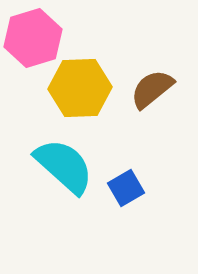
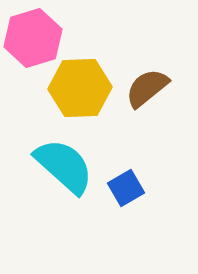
brown semicircle: moved 5 px left, 1 px up
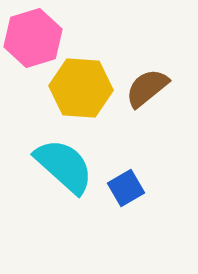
yellow hexagon: moved 1 px right; rotated 6 degrees clockwise
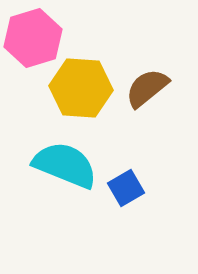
cyan semicircle: moved 1 px right, 1 px up; rotated 20 degrees counterclockwise
